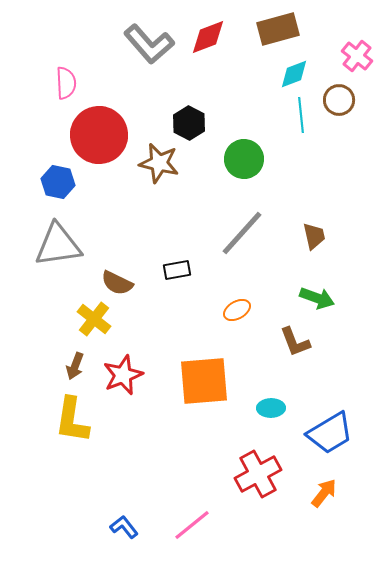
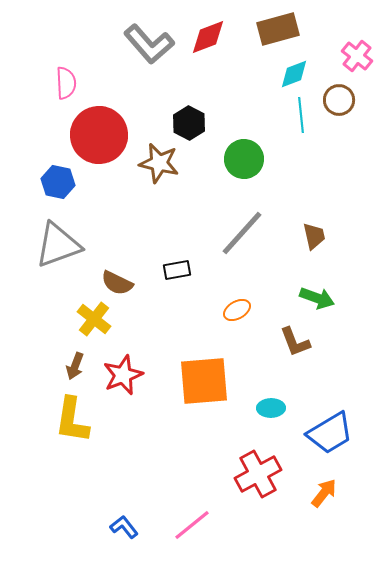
gray triangle: rotated 12 degrees counterclockwise
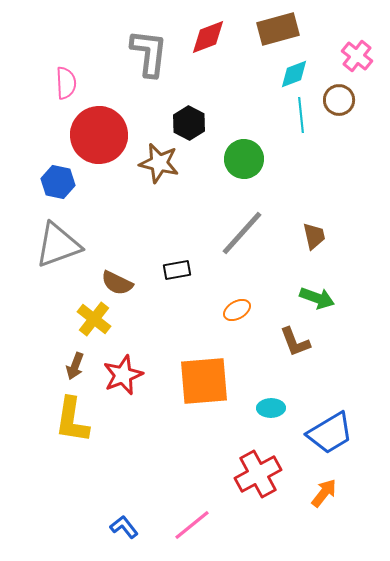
gray L-shape: moved 9 px down; rotated 132 degrees counterclockwise
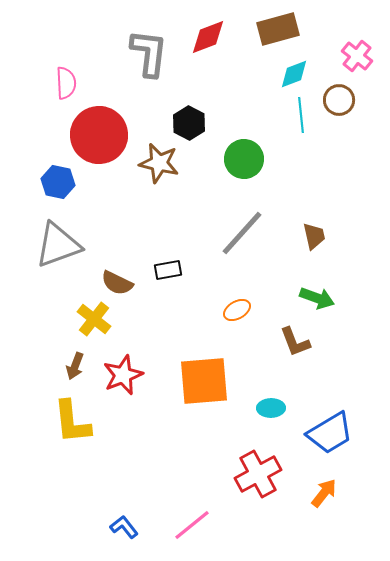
black rectangle: moved 9 px left
yellow L-shape: moved 2 px down; rotated 15 degrees counterclockwise
